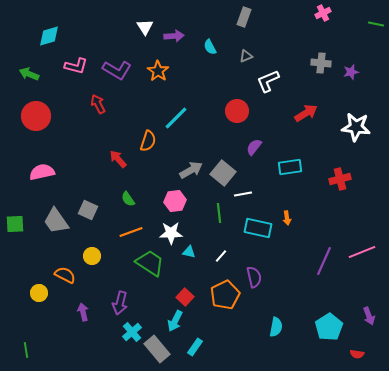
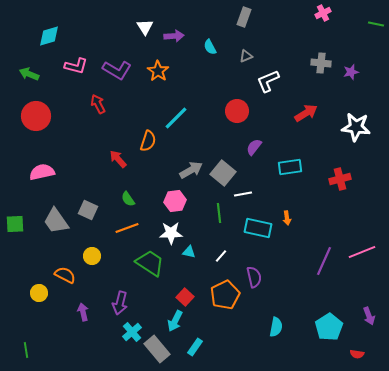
orange line at (131, 232): moved 4 px left, 4 px up
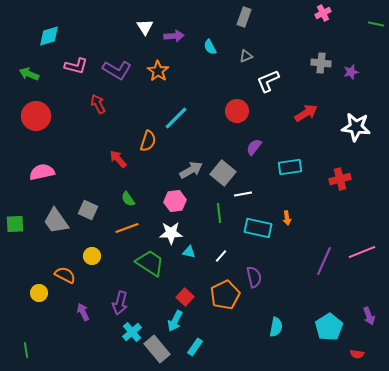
purple arrow at (83, 312): rotated 12 degrees counterclockwise
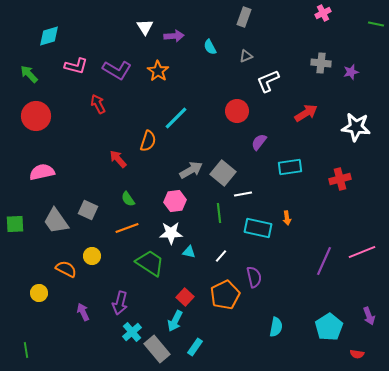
green arrow at (29, 74): rotated 24 degrees clockwise
purple semicircle at (254, 147): moved 5 px right, 5 px up
orange semicircle at (65, 275): moved 1 px right, 6 px up
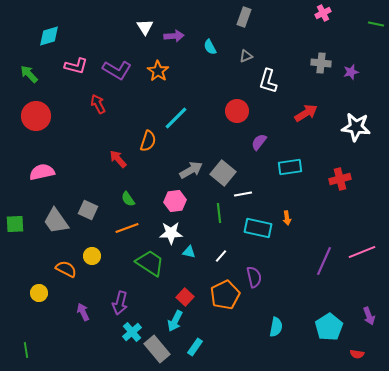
white L-shape at (268, 81): rotated 50 degrees counterclockwise
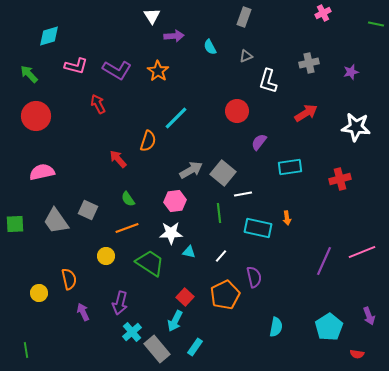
white triangle at (145, 27): moved 7 px right, 11 px up
gray cross at (321, 63): moved 12 px left; rotated 18 degrees counterclockwise
yellow circle at (92, 256): moved 14 px right
orange semicircle at (66, 269): moved 3 px right, 10 px down; rotated 50 degrees clockwise
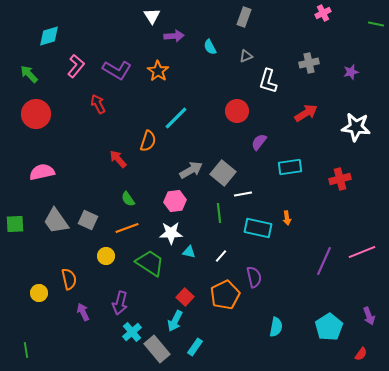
pink L-shape at (76, 66): rotated 65 degrees counterclockwise
red circle at (36, 116): moved 2 px up
gray square at (88, 210): moved 10 px down
red semicircle at (357, 354): moved 4 px right; rotated 64 degrees counterclockwise
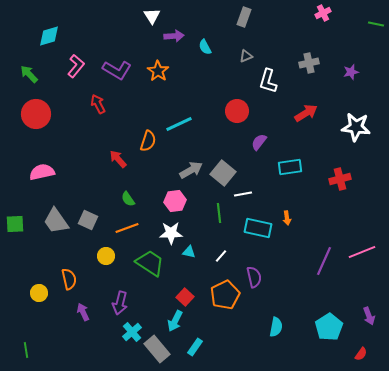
cyan semicircle at (210, 47): moved 5 px left
cyan line at (176, 118): moved 3 px right, 6 px down; rotated 20 degrees clockwise
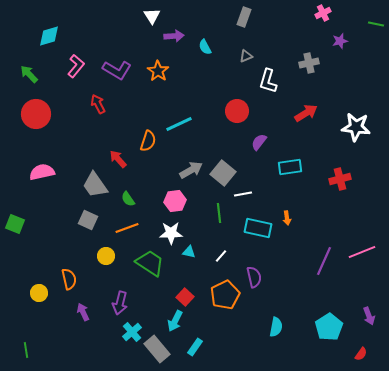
purple star at (351, 72): moved 11 px left, 31 px up
gray trapezoid at (56, 221): moved 39 px right, 36 px up
green square at (15, 224): rotated 24 degrees clockwise
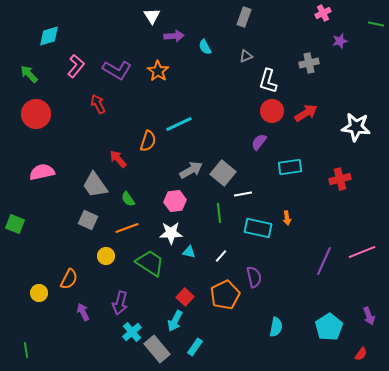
red circle at (237, 111): moved 35 px right
orange semicircle at (69, 279): rotated 40 degrees clockwise
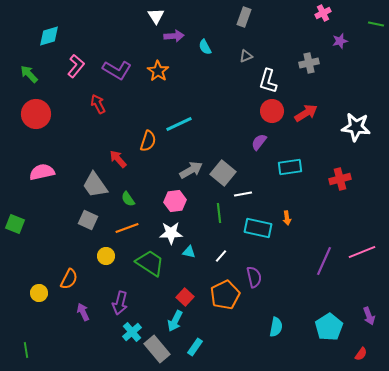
white triangle at (152, 16): moved 4 px right
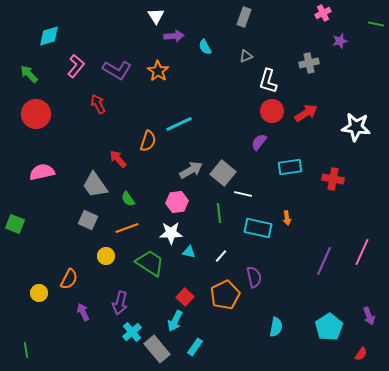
red cross at (340, 179): moved 7 px left; rotated 25 degrees clockwise
white line at (243, 194): rotated 24 degrees clockwise
pink hexagon at (175, 201): moved 2 px right, 1 px down
pink line at (362, 252): rotated 44 degrees counterclockwise
